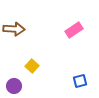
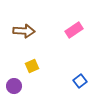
brown arrow: moved 10 px right, 2 px down
yellow square: rotated 24 degrees clockwise
blue square: rotated 24 degrees counterclockwise
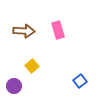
pink rectangle: moved 16 px left; rotated 72 degrees counterclockwise
yellow square: rotated 16 degrees counterclockwise
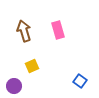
brown arrow: rotated 110 degrees counterclockwise
yellow square: rotated 16 degrees clockwise
blue square: rotated 16 degrees counterclockwise
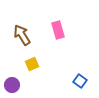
brown arrow: moved 2 px left, 4 px down; rotated 15 degrees counterclockwise
yellow square: moved 2 px up
purple circle: moved 2 px left, 1 px up
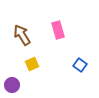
blue square: moved 16 px up
